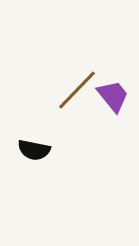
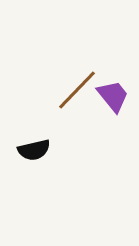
black semicircle: rotated 24 degrees counterclockwise
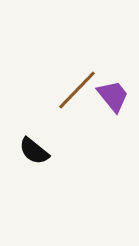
black semicircle: moved 1 px down; rotated 52 degrees clockwise
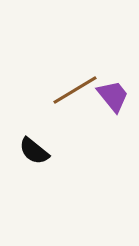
brown line: moved 2 px left; rotated 15 degrees clockwise
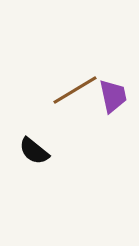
purple trapezoid: rotated 27 degrees clockwise
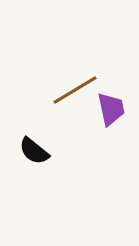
purple trapezoid: moved 2 px left, 13 px down
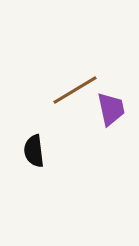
black semicircle: rotated 44 degrees clockwise
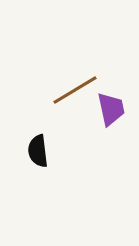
black semicircle: moved 4 px right
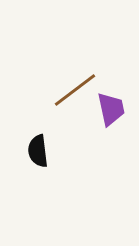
brown line: rotated 6 degrees counterclockwise
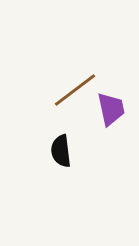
black semicircle: moved 23 px right
